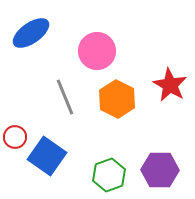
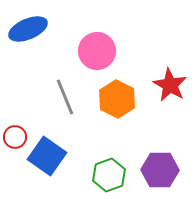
blue ellipse: moved 3 px left, 4 px up; rotated 12 degrees clockwise
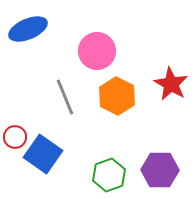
red star: moved 1 px right, 1 px up
orange hexagon: moved 3 px up
blue square: moved 4 px left, 2 px up
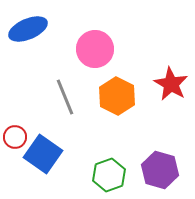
pink circle: moved 2 px left, 2 px up
purple hexagon: rotated 15 degrees clockwise
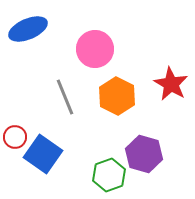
purple hexagon: moved 16 px left, 16 px up
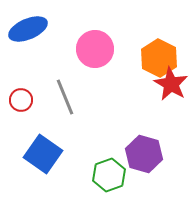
orange hexagon: moved 42 px right, 38 px up
red circle: moved 6 px right, 37 px up
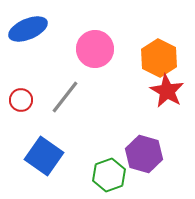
red star: moved 4 px left, 7 px down
gray line: rotated 60 degrees clockwise
blue square: moved 1 px right, 2 px down
